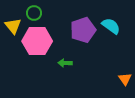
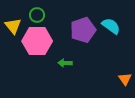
green circle: moved 3 px right, 2 px down
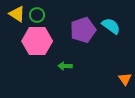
yellow triangle: moved 4 px right, 12 px up; rotated 18 degrees counterclockwise
green arrow: moved 3 px down
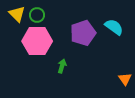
yellow triangle: rotated 12 degrees clockwise
cyan semicircle: moved 3 px right, 1 px down
purple pentagon: moved 3 px down
green arrow: moved 3 px left; rotated 104 degrees clockwise
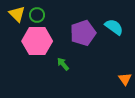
green arrow: moved 1 px right, 2 px up; rotated 56 degrees counterclockwise
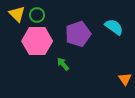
purple pentagon: moved 5 px left, 1 px down
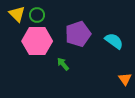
cyan semicircle: moved 14 px down
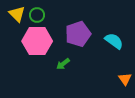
green arrow: rotated 88 degrees counterclockwise
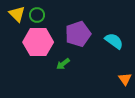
pink hexagon: moved 1 px right, 1 px down
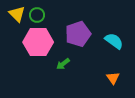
orange triangle: moved 12 px left, 1 px up
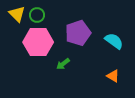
purple pentagon: moved 1 px up
orange triangle: moved 2 px up; rotated 24 degrees counterclockwise
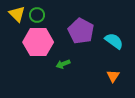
purple pentagon: moved 3 px right, 2 px up; rotated 25 degrees counterclockwise
green arrow: rotated 16 degrees clockwise
orange triangle: rotated 32 degrees clockwise
